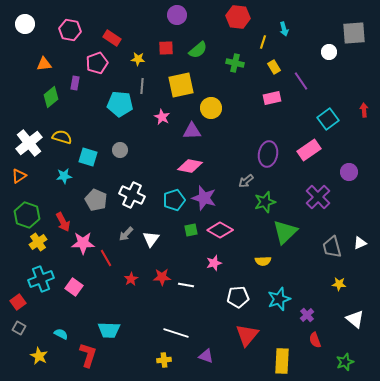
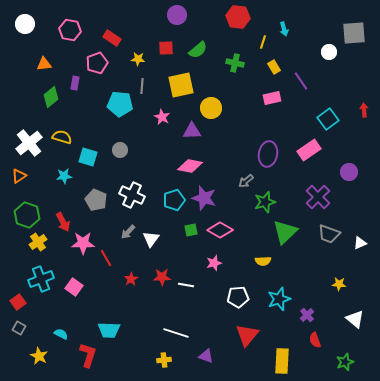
gray arrow at (126, 234): moved 2 px right, 2 px up
gray trapezoid at (332, 247): moved 3 px left, 13 px up; rotated 55 degrees counterclockwise
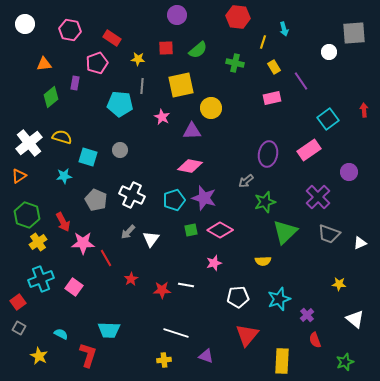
red star at (162, 277): moved 13 px down
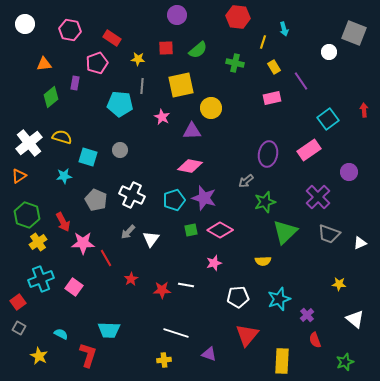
gray square at (354, 33): rotated 25 degrees clockwise
purple triangle at (206, 356): moved 3 px right, 2 px up
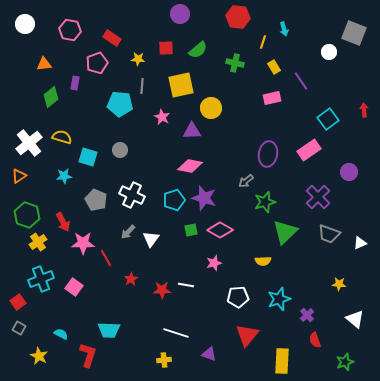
purple circle at (177, 15): moved 3 px right, 1 px up
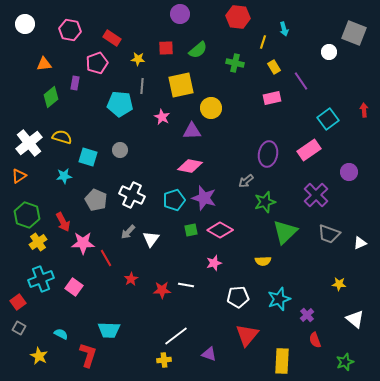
purple cross at (318, 197): moved 2 px left, 2 px up
white line at (176, 333): moved 3 px down; rotated 55 degrees counterclockwise
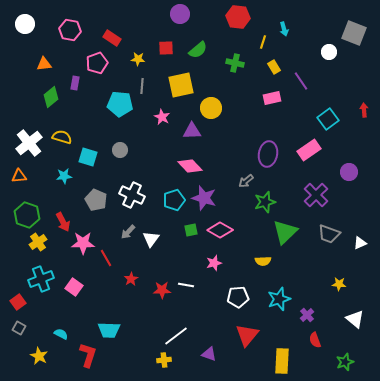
pink diamond at (190, 166): rotated 35 degrees clockwise
orange triangle at (19, 176): rotated 28 degrees clockwise
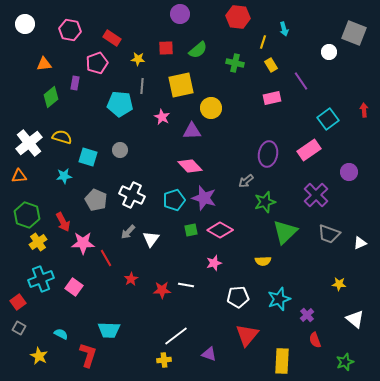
yellow rectangle at (274, 67): moved 3 px left, 2 px up
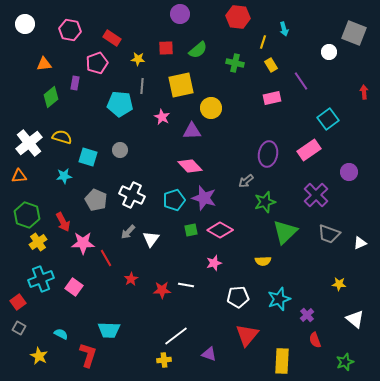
red arrow at (364, 110): moved 18 px up
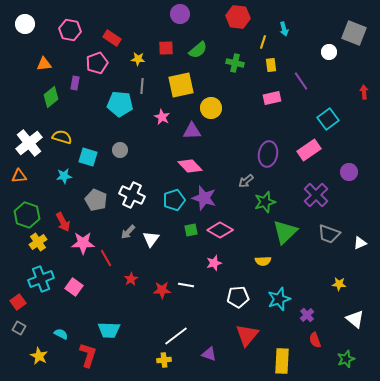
yellow rectangle at (271, 65): rotated 24 degrees clockwise
green star at (345, 362): moved 1 px right, 3 px up
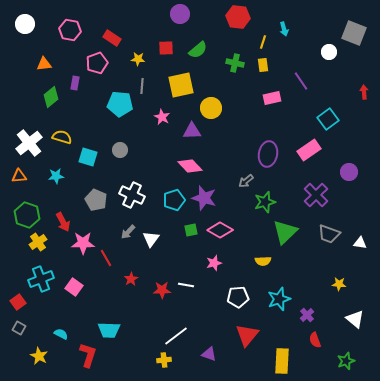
yellow rectangle at (271, 65): moved 8 px left
cyan star at (64, 176): moved 8 px left
white triangle at (360, 243): rotated 32 degrees clockwise
green star at (346, 359): moved 2 px down
